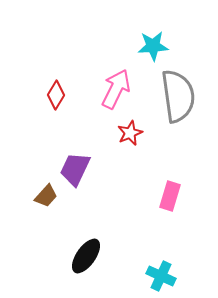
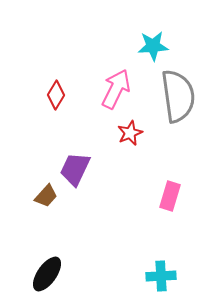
black ellipse: moved 39 px left, 18 px down
cyan cross: rotated 28 degrees counterclockwise
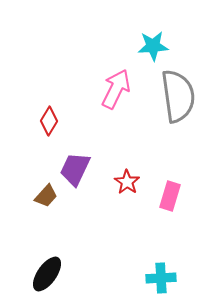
red diamond: moved 7 px left, 26 px down
red star: moved 3 px left, 49 px down; rotated 15 degrees counterclockwise
cyan cross: moved 2 px down
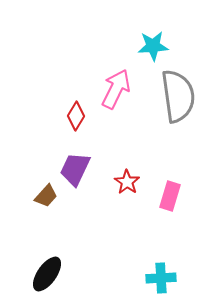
red diamond: moved 27 px right, 5 px up
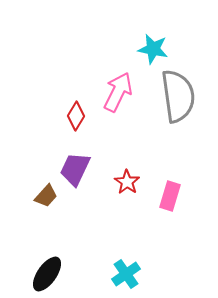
cyan star: moved 3 px down; rotated 16 degrees clockwise
pink arrow: moved 2 px right, 3 px down
cyan cross: moved 35 px left, 4 px up; rotated 32 degrees counterclockwise
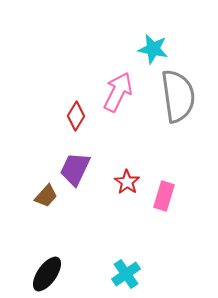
pink rectangle: moved 6 px left
